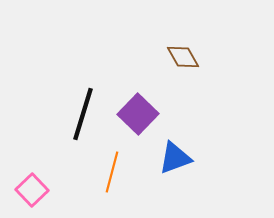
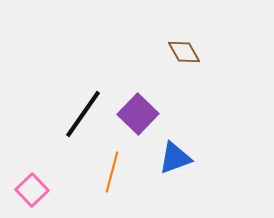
brown diamond: moved 1 px right, 5 px up
black line: rotated 18 degrees clockwise
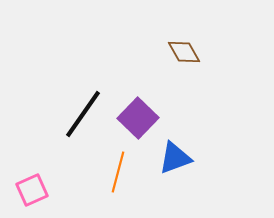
purple square: moved 4 px down
orange line: moved 6 px right
pink square: rotated 20 degrees clockwise
